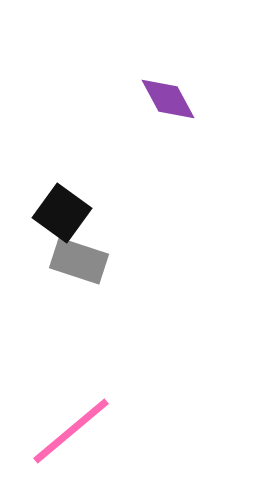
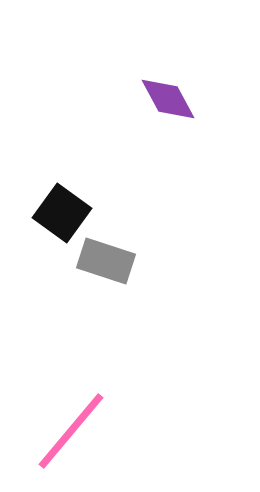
gray rectangle: moved 27 px right
pink line: rotated 10 degrees counterclockwise
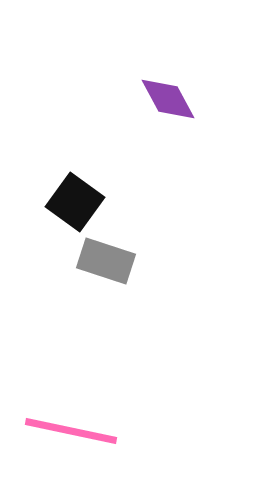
black square: moved 13 px right, 11 px up
pink line: rotated 62 degrees clockwise
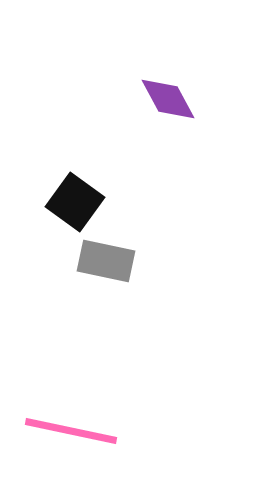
gray rectangle: rotated 6 degrees counterclockwise
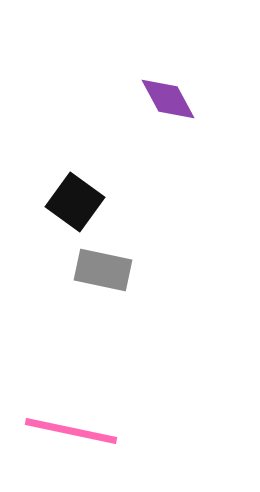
gray rectangle: moved 3 px left, 9 px down
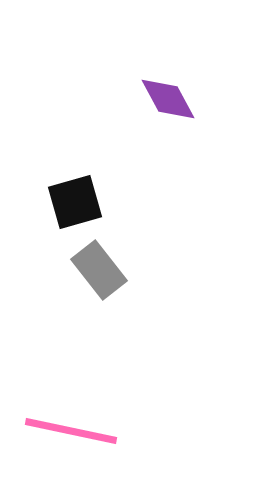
black square: rotated 38 degrees clockwise
gray rectangle: moved 4 px left; rotated 40 degrees clockwise
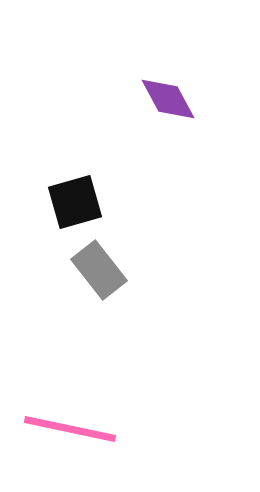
pink line: moved 1 px left, 2 px up
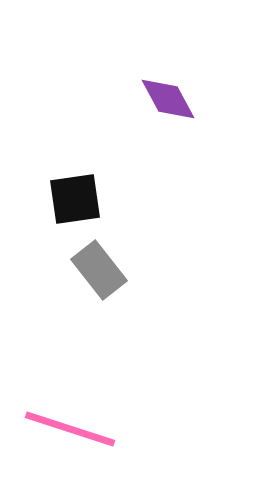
black square: moved 3 px up; rotated 8 degrees clockwise
pink line: rotated 6 degrees clockwise
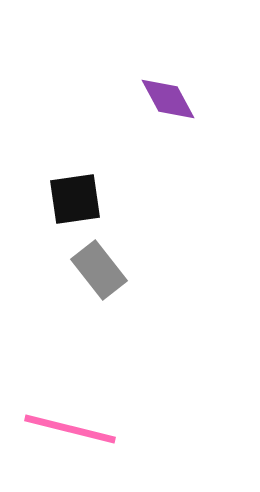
pink line: rotated 4 degrees counterclockwise
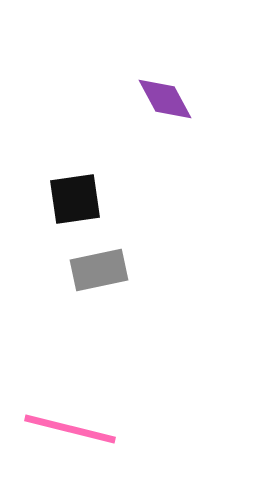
purple diamond: moved 3 px left
gray rectangle: rotated 64 degrees counterclockwise
